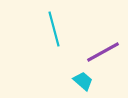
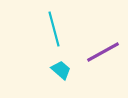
cyan trapezoid: moved 22 px left, 11 px up
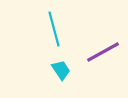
cyan trapezoid: rotated 15 degrees clockwise
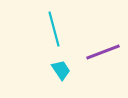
purple line: rotated 8 degrees clockwise
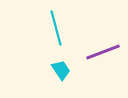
cyan line: moved 2 px right, 1 px up
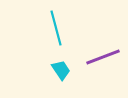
purple line: moved 5 px down
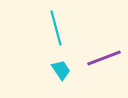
purple line: moved 1 px right, 1 px down
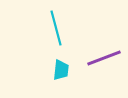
cyan trapezoid: rotated 40 degrees clockwise
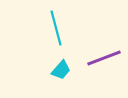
cyan trapezoid: rotated 35 degrees clockwise
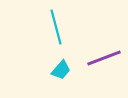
cyan line: moved 1 px up
